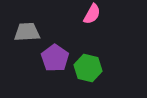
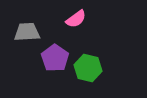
pink semicircle: moved 16 px left, 5 px down; rotated 25 degrees clockwise
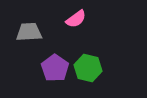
gray trapezoid: moved 2 px right
purple pentagon: moved 10 px down
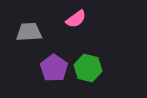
purple pentagon: moved 1 px left
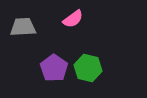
pink semicircle: moved 3 px left
gray trapezoid: moved 6 px left, 5 px up
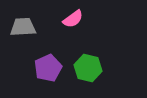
purple pentagon: moved 6 px left; rotated 12 degrees clockwise
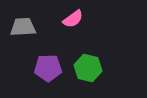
purple pentagon: rotated 24 degrees clockwise
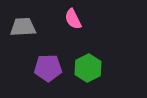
pink semicircle: rotated 100 degrees clockwise
green hexagon: rotated 20 degrees clockwise
